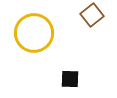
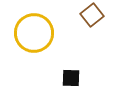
black square: moved 1 px right, 1 px up
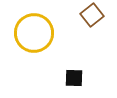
black square: moved 3 px right
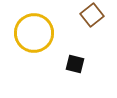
black square: moved 1 px right, 14 px up; rotated 12 degrees clockwise
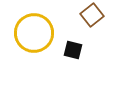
black square: moved 2 px left, 14 px up
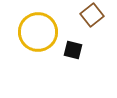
yellow circle: moved 4 px right, 1 px up
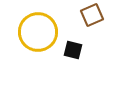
brown square: rotated 15 degrees clockwise
